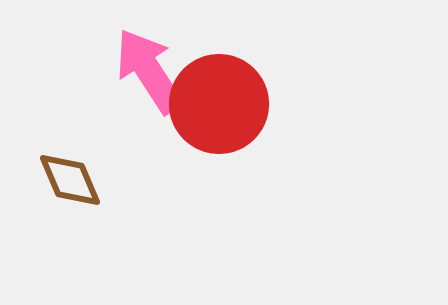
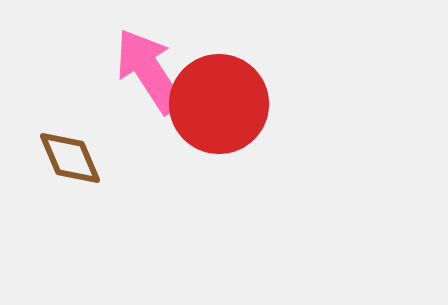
brown diamond: moved 22 px up
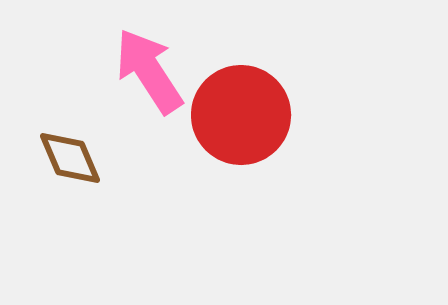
red circle: moved 22 px right, 11 px down
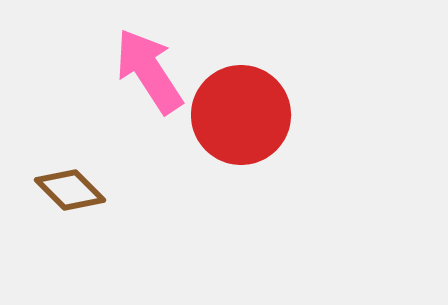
brown diamond: moved 32 px down; rotated 22 degrees counterclockwise
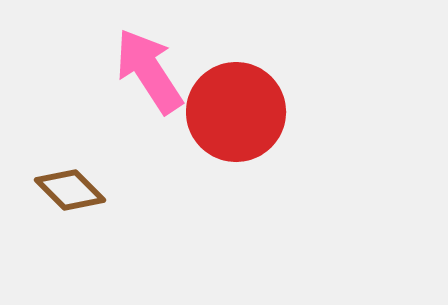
red circle: moved 5 px left, 3 px up
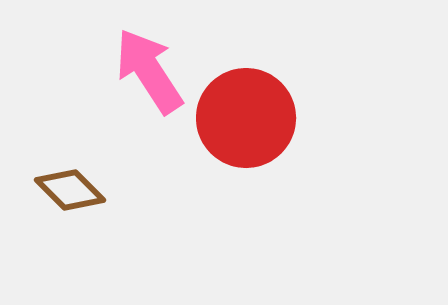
red circle: moved 10 px right, 6 px down
